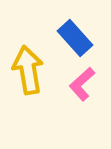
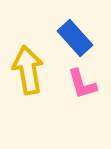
pink L-shape: rotated 64 degrees counterclockwise
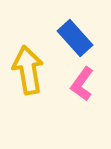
pink L-shape: rotated 52 degrees clockwise
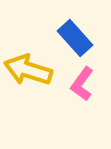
yellow arrow: rotated 63 degrees counterclockwise
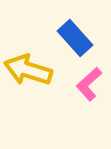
pink L-shape: moved 7 px right; rotated 12 degrees clockwise
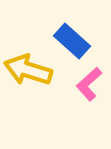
blue rectangle: moved 3 px left, 3 px down; rotated 6 degrees counterclockwise
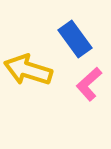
blue rectangle: moved 3 px right, 2 px up; rotated 12 degrees clockwise
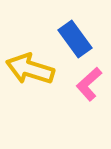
yellow arrow: moved 2 px right, 1 px up
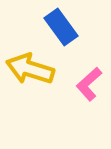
blue rectangle: moved 14 px left, 12 px up
